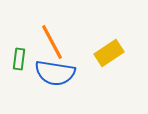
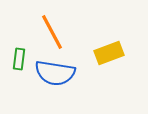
orange line: moved 10 px up
yellow rectangle: rotated 12 degrees clockwise
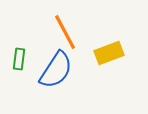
orange line: moved 13 px right
blue semicircle: moved 1 px right, 3 px up; rotated 66 degrees counterclockwise
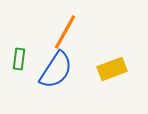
orange line: rotated 57 degrees clockwise
yellow rectangle: moved 3 px right, 16 px down
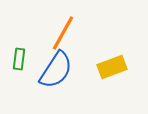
orange line: moved 2 px left, 1 px down
yellow rectangle: moved 2 px up
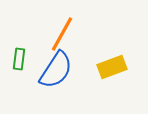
orange line: moved 1 px left, 1 px down
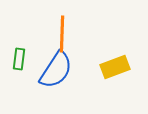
orange line: rotated 27 degrees counterclockwise
yellow rectangle: moved 3 px right
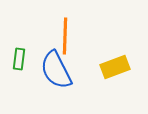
orange line: moved 3 px right, 2 px down
blue semicircle: rotated 120 degrees clockwise
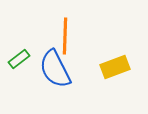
green rectangle: rotated 45 degrees clockwise
blue semicircle: moved 1 px left, 1 px up
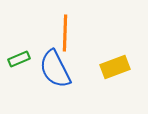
orange line: moved 3 px up
green rectangle: rotated 15 degrees clockwise
